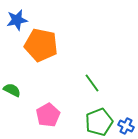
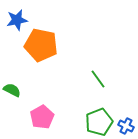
green line: moved 6 px right, 4 px up
pink pentagon: moved 6 px left, 2 px down
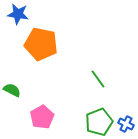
blue star: moved 1 px right, 6 px up; rotated 20 degrees clockwise
orange pentagon: moved 1 px up
blue cross: moved 2 px up
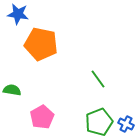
green semicircle: rotated 18 degrees counterclockwise
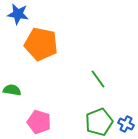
pink pentagon: moved 3 px left, 5 px down; rotated 25 degrees counterclockwise
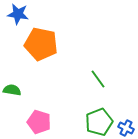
blue cross: moved 4 px down
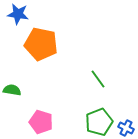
pink pentagon: moved 2 px right
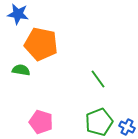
green semicircle: moved 9 px right, 20 px up
blue cross: moved 1 px right, 1 px up
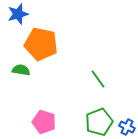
blue star: rotated 25 degrees counterclockwise
pink pentagon: moved 3 px right
